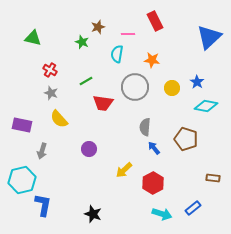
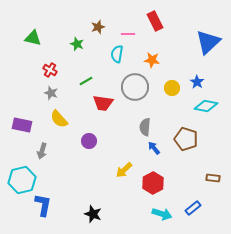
blue triangle: moved 1 px left, 5 px down
green star: moved 5 px left, 2 px down
purple circle: moved 8 px up
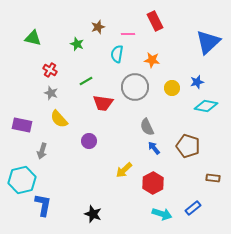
blue star: rotated 24 degrees clockwise
gray semicircle: moved 2 px right; rotated 30 degrees counterclockwise
brown pentagon: moved 2 px right, 7 px down
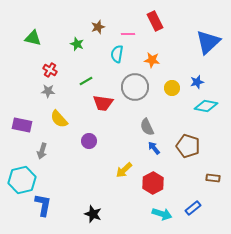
gray star: moved 3 px left, 2 px up; rotated 16 degrees counterclockwise
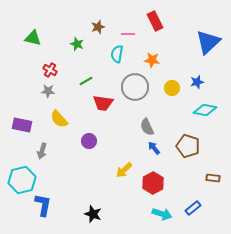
cyan diamond: moved 1 px left, 4 px down
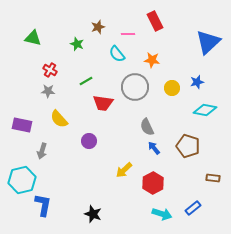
cyan semicircle: rotated 48 degrees counterclockwise
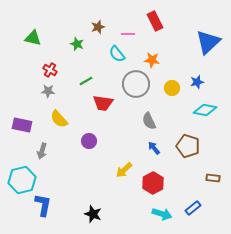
gray circle: moved 1 px right, 3 px up
gray semicircle: moved 2 px right, 6 px up
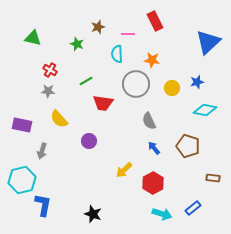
cyan semicircle: rotated 36 degrees clockwise
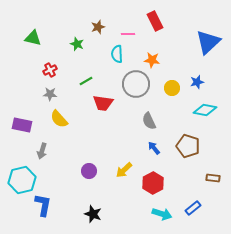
red cross: rotated 32 degrees clockwise
gray star: moved 2 px right, 3 px down
purple circle: moved 30 px down
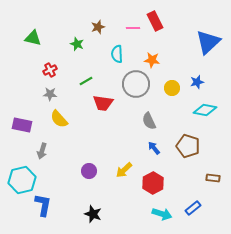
pink line: moved 5 px right, 6 px up
